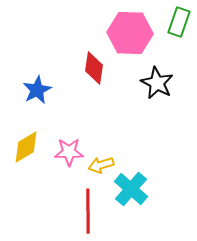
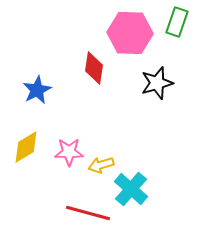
green rectangle: moved 2 px left
black star: rotated 28 degrees clockwise
red line: moved 2 px down; rotated 75 degrees counterclockwise
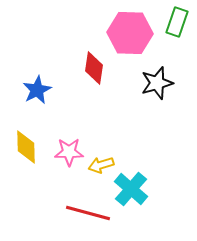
yellow diamond: rotated 60 degrees counterclockwise
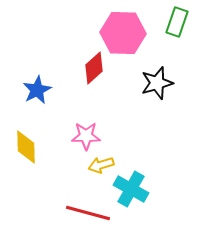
pink hexagon: moved 7 px left
red diamond: rotated 40 degrees clockwise
pink star: moved 17 px right, 16 px up
cyan cross: rotated 12 degrees counterclockwise
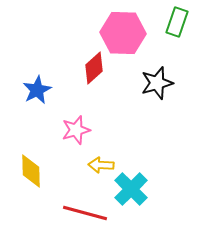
pink star: moved 10 px left, 6 px up; rotated 16 degrees counterclockwise
yellow diamond: moved 5 px right, 24 px down
yellow arrow: rotated 20 degrees clockwise
cyan cross: rotated 16 degrees clockwise
red line: moved 3 px left
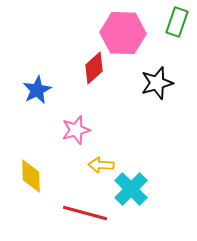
yellow diamond: moved 5 px down
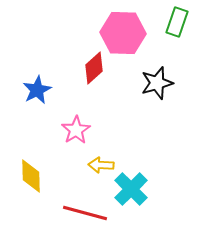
pink star: rotated 16 degrees counterclockwise
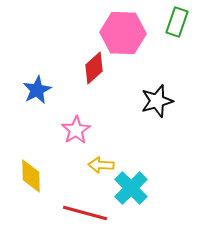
black star: moved 18 px down
cyan cross: moved 1 px up
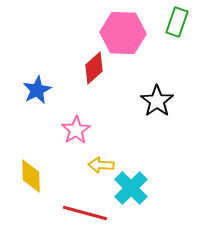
black star: rotated 20 degrees counterclockwise
